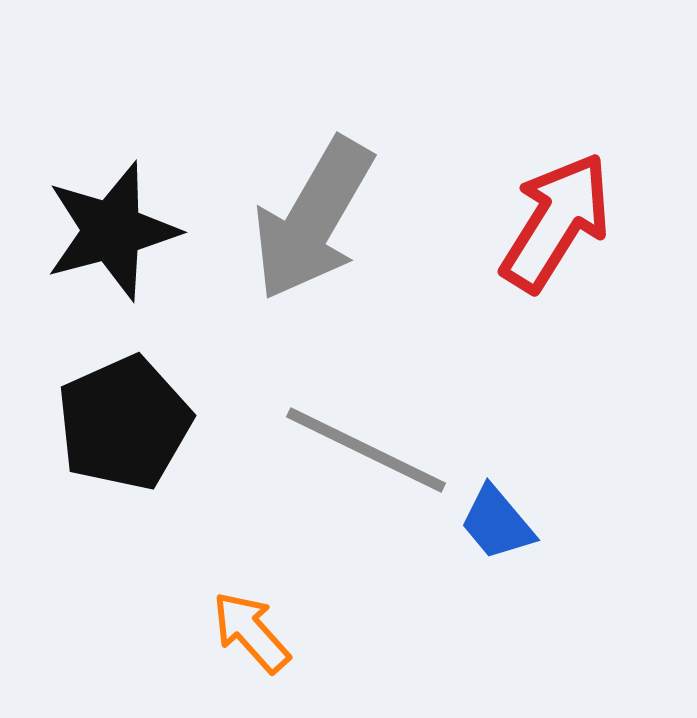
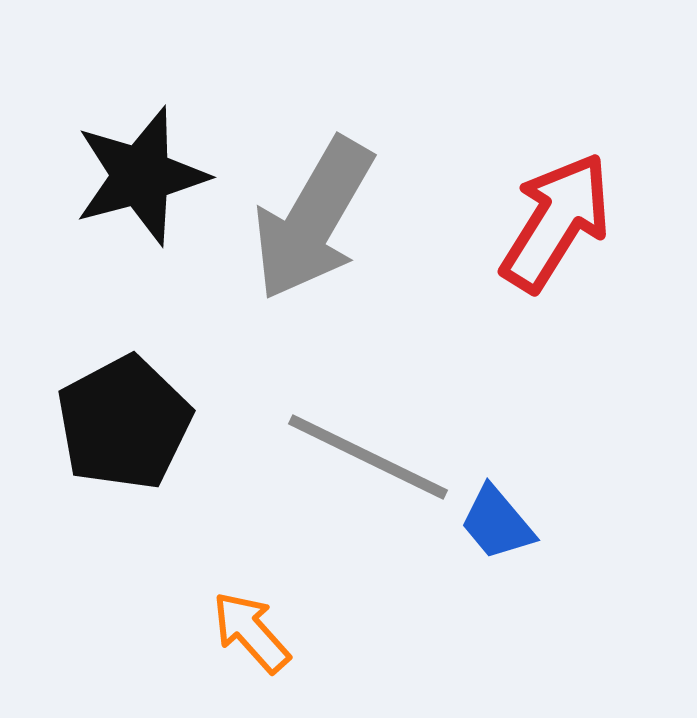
black star: moved 29 px right, 55 px up
black pentagon: rotated 4 degrees counterclockwise
gray line: moved 2 px right, 7 px down
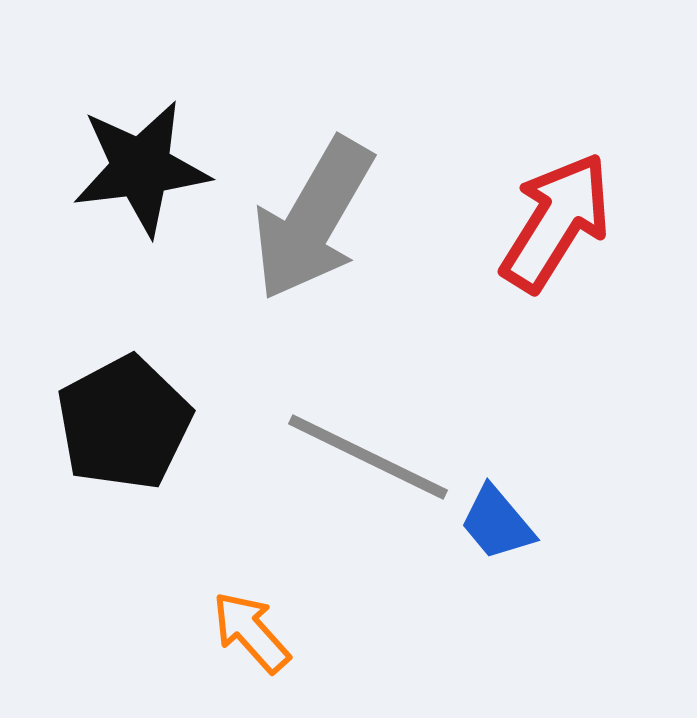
black star: moved 8 px up; rotated 8 degrees clockwise
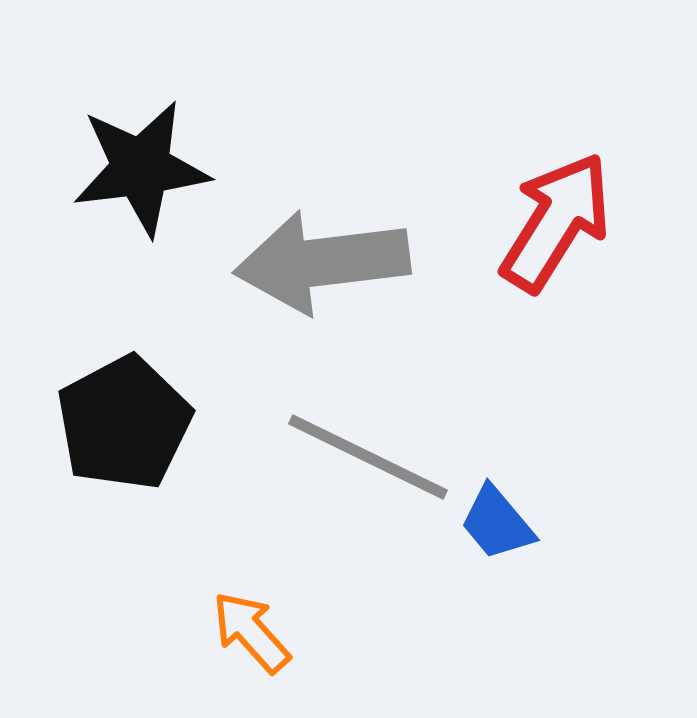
gray arrow: moved 9 px right, 43 px down; rotated 53 degrees clockwise
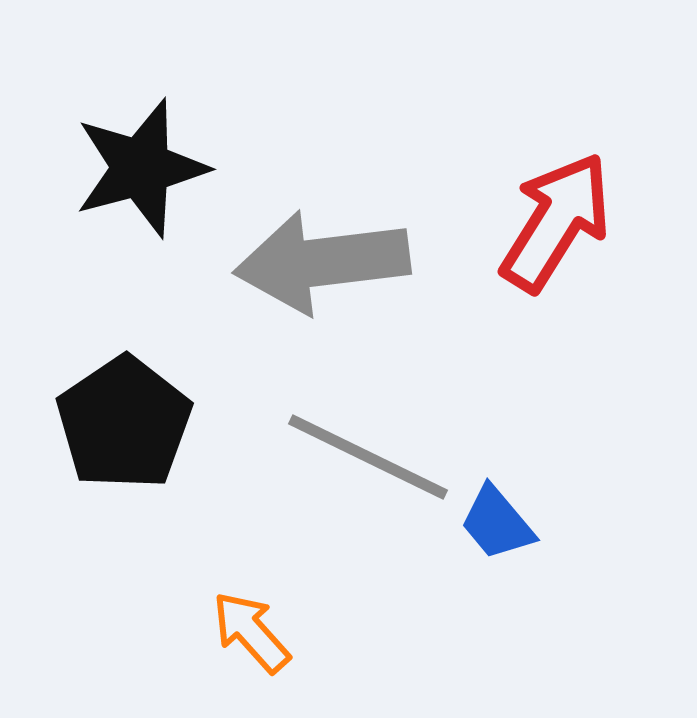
black star: rotated 8 degrees counterclockwise
black pentagon: rotated 6 degrees counterclockwise
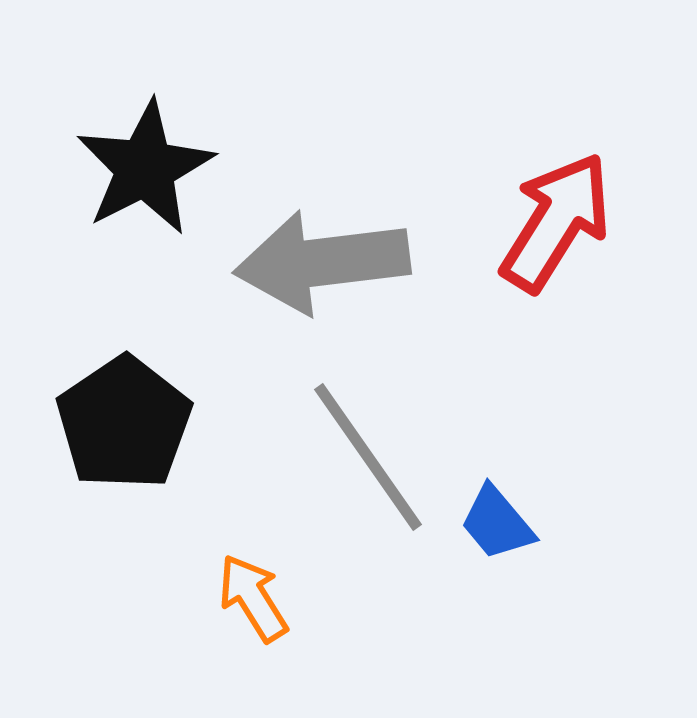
black star: moved 4 px right; rotated 12 degrees counterclockwise
gray line: rotated 29 degrees clockwise
orange arrow: moved 2 px right, 34 px up; rotated 10 degrees clockwise
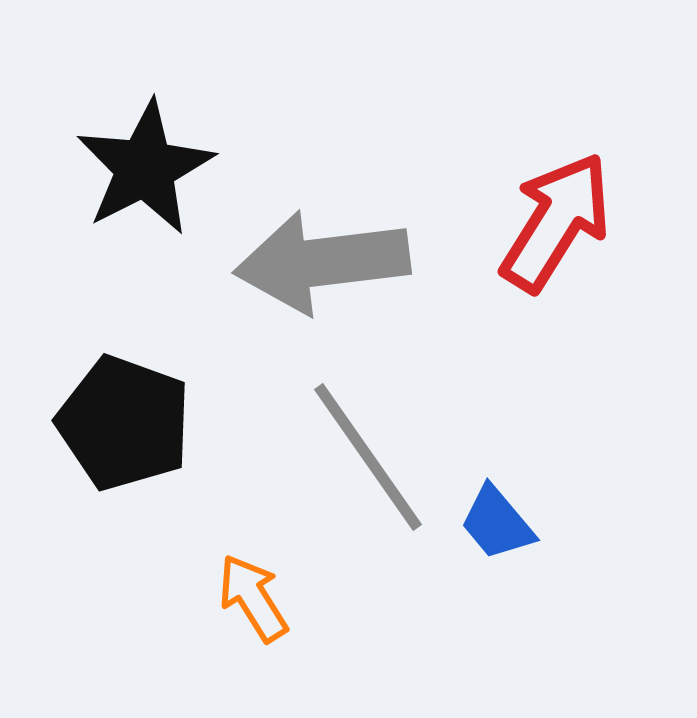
black pentagon: rotated 18 degrees counterclockwise
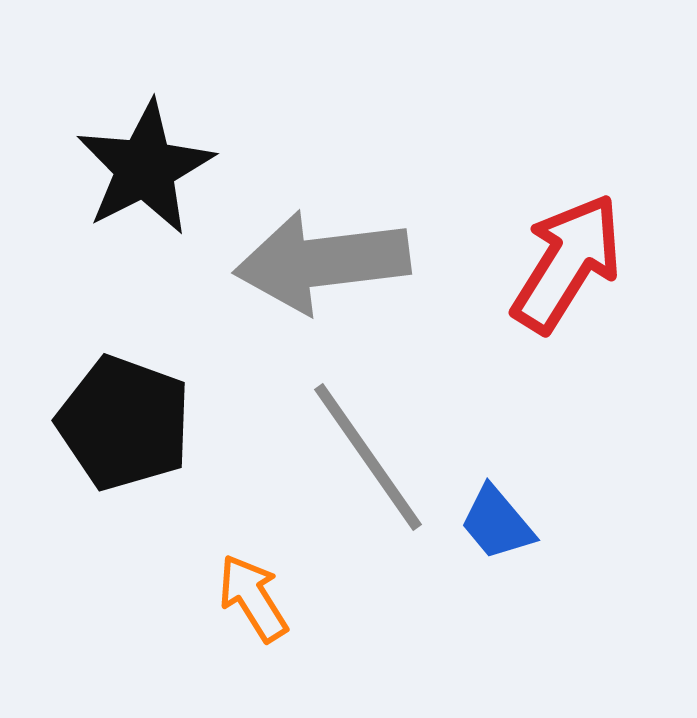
red arrow: moved 11 px right, 41 px down
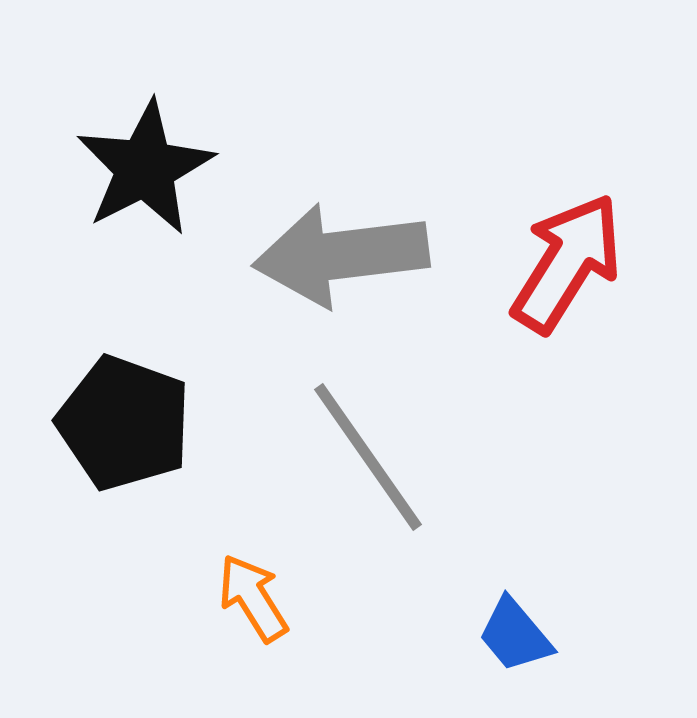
gray arrow: moved 19 px right, 7 px up
blue trapezoid: moved 18 px right, 112 px down
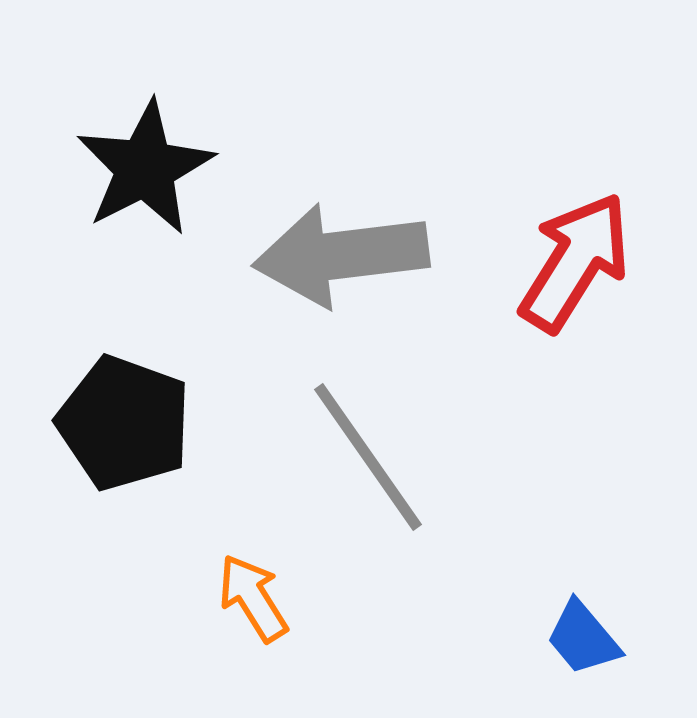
red arrow: moved 8 px right, 1 px up
blue trapezoid: moved 68 px right, 3 px down
